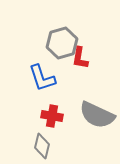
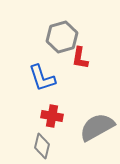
gray hexagon: moved 6 px up
gray semicircle: moved 12 px down; rotated 126 degrees clockwise
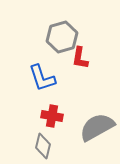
gray diamond: moved 1 px right
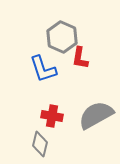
gray hexagon: rotated 20 degrees counterclockwise
blue L-shape: moved 1 px right, 9 px up
gray semicircle: moved 1 px left, 12 px up
gray diamond: moved 3 px left, 2 px up
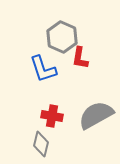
gray diamond: moved 1 px right
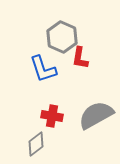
gray diamond: moved 5 px left; rotated 40 degrees clockwise
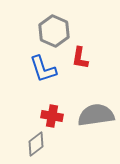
gray hexagon: moved 8 px left, 6 px up
gray semicircle: rotated 21 degrees clockwise
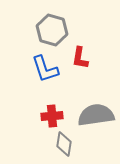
gray hexagon: moved 2 px left, 1 px up; rotated 8 degrees counterclockwise
blue L-shape: moved 2 px right
red cross: rotated 15 degrees counterclockwise
gray diamond: moved 28 px right; rotated 45 degrees counterclockwise
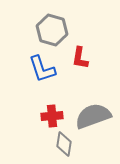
blue L-shape: moved 3 px left
gray semicircle: moved 3 px left, 1 px down; rotated 12 degrees counterclockwise
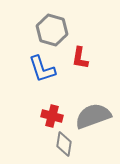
red cross: rotated 20 degrees clockwise
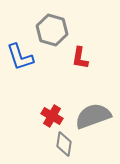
blue L-shape: moved 22 px left, 12 px up
red cross: rotated 15 degrees clockwise
